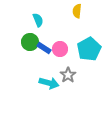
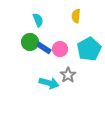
yellow semicircle: moved 1 px left, 5 px down
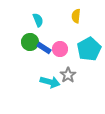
cyan arrow: moved 1 px right, 1 px up
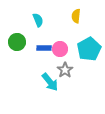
green circle: moved 13 px left
blue rectangle: rotated 32 degrees counterclockwise
gray star: moved 3 px left, 5 px up
cyan arrow: rotated 36 degrees clockwise
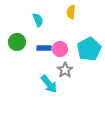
yellow semicircle: moved 5 px left, 4 px up
cyan arrow: moved 1 px left, 2 px down
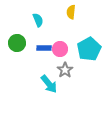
green circle: moved 1 px down
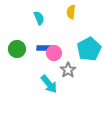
cyan semicircle: moved 1 px right, 2 px up
green circle: moved 6 px down
pink circle: moved 6 px left, 4 px down
gray star: moved 3 px right
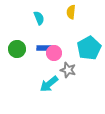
cyan pentagon: moved 1 px up
gray star: rotated 21 degrees counterclockwise
cyan arrow: rotated 90 degrees clockwise
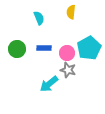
pink circle: moved 13 px right
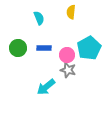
green circle: moved 1 px right, 1 px up
pink circle: moved 2 px down
cyan arrow: moved 3 px left, 3 px down
